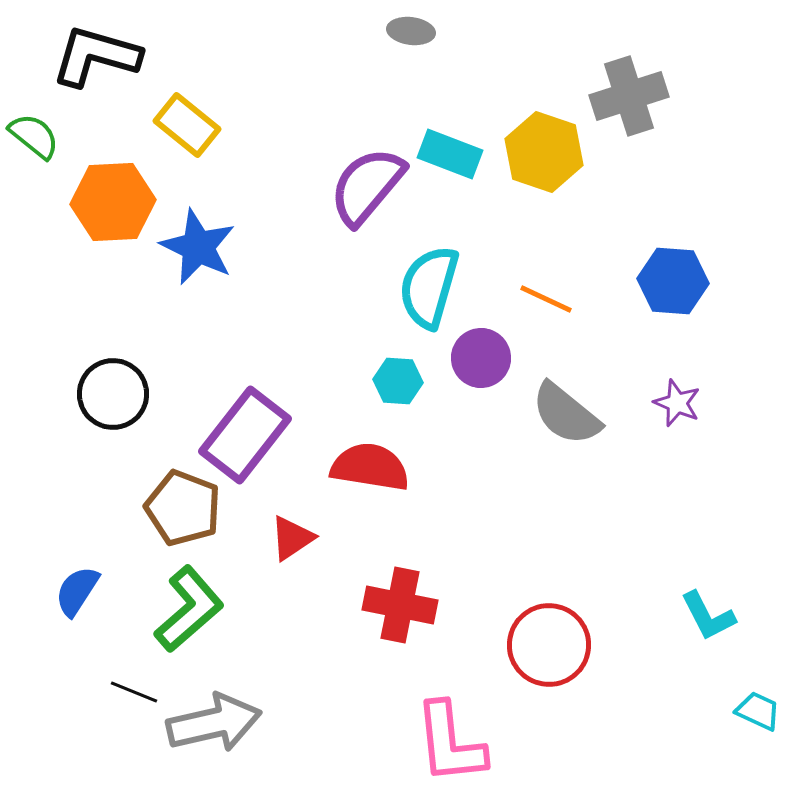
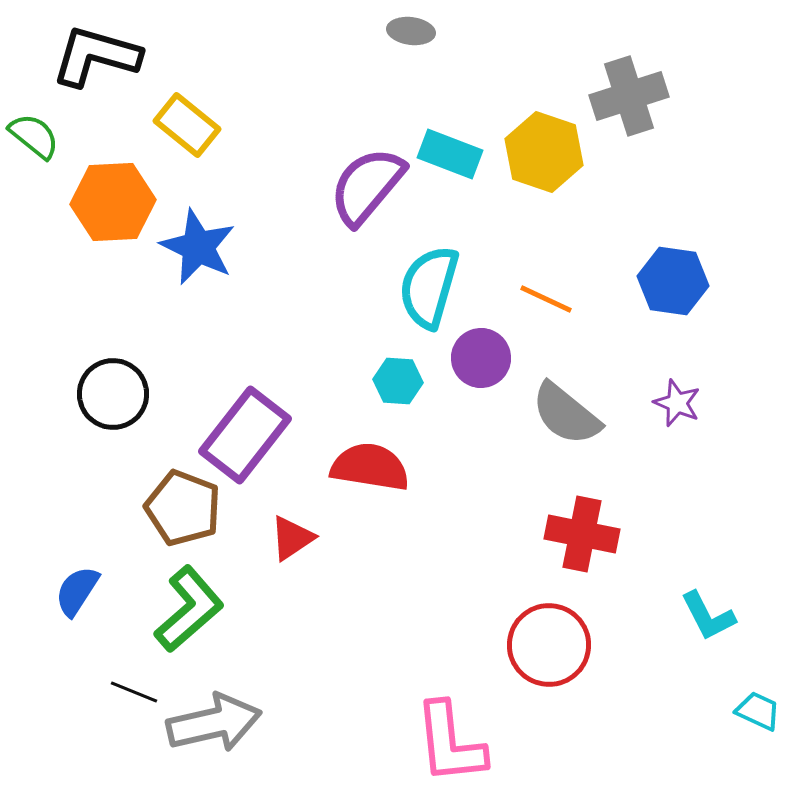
blue hexagon: rotated 4 degrees clockwise
red cross: moved 182 px right, 71 px up
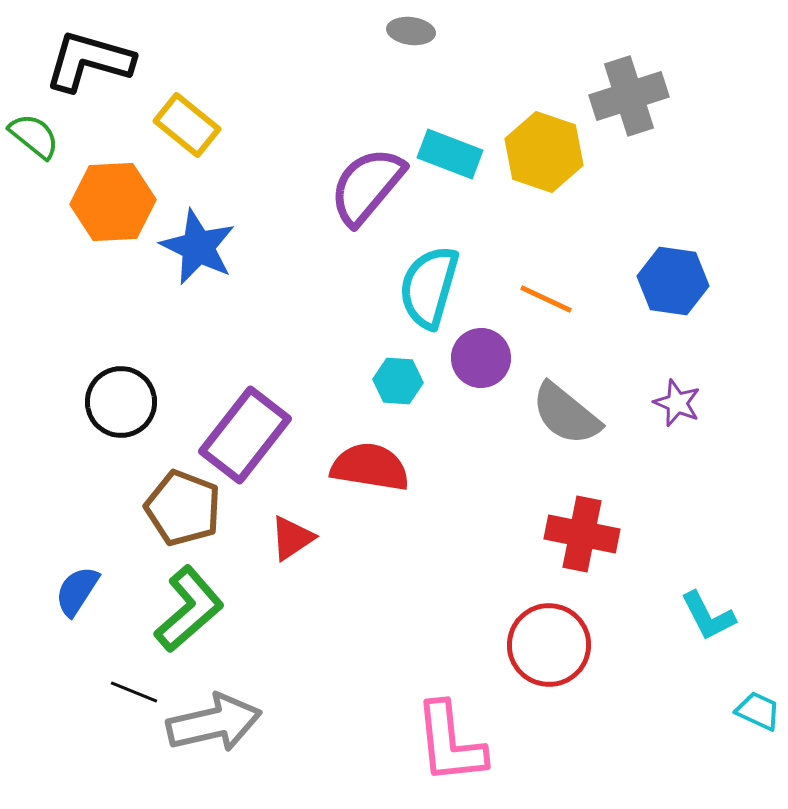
black L-shape: moved 7 px left, 5 px down
black circle: moved 8 px right, 8 px down
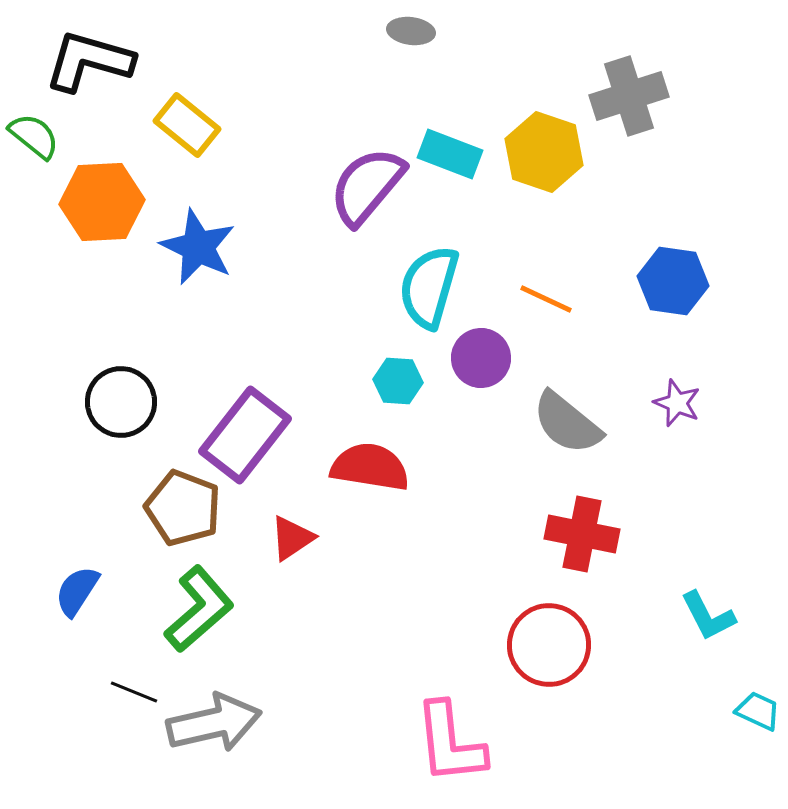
orange hexagon: moved 11 px left
gray semicircle: moved 1 px right, 9 px down
green L-shape: moved 10 px right
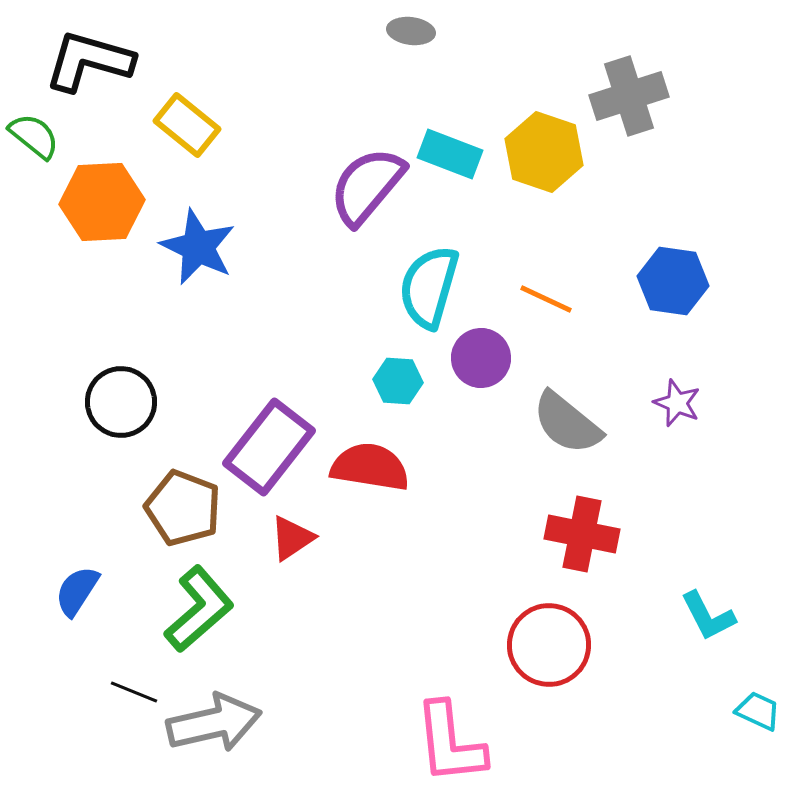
purple rectangle: moved 24 px right, 12 px down
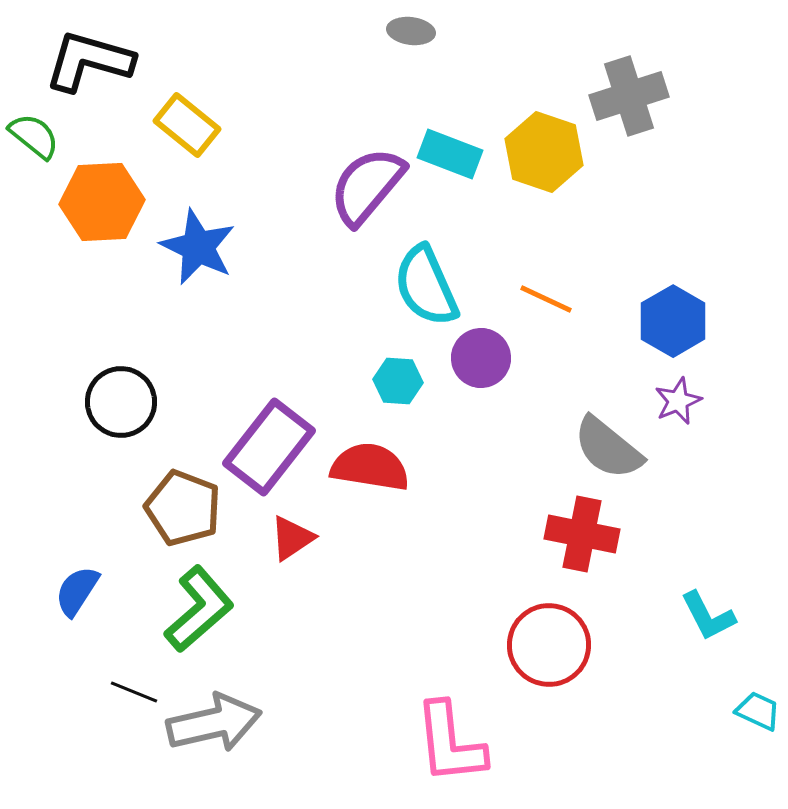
blue hexagon: moved 40 px down; rotated 22 degrees clockwise
cyan semicircle: moved 3 px left, 1 px up; rotated 40 degrees counterclockwise
purple star: moved 1 px right, 2 px up; rotated 27 degrees clockwise
gray semicircle: moved 41 px right, 25 px down
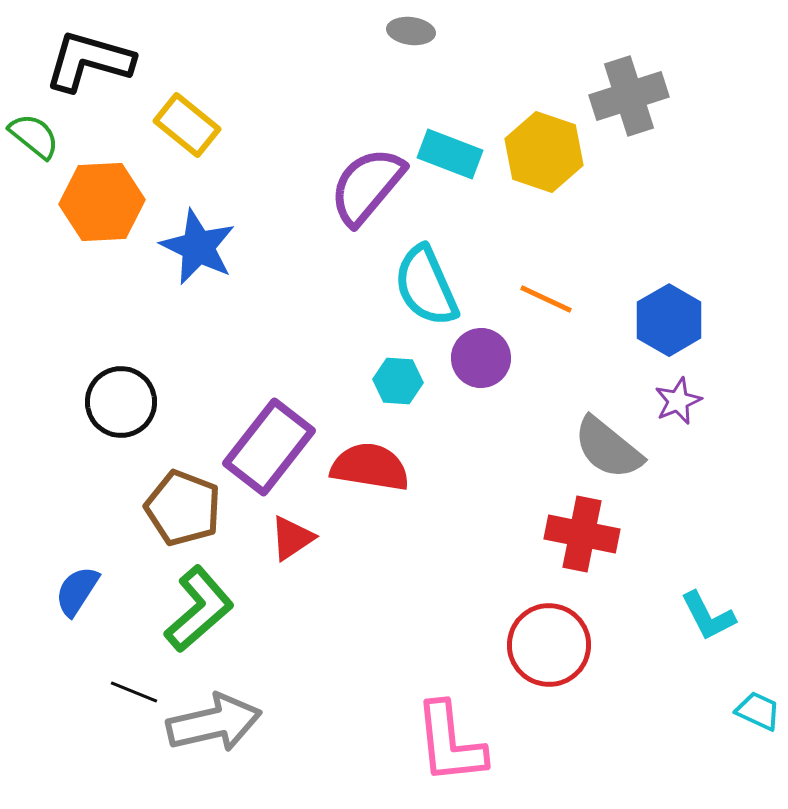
blue hexagon: moved 4 px left, 1 px up
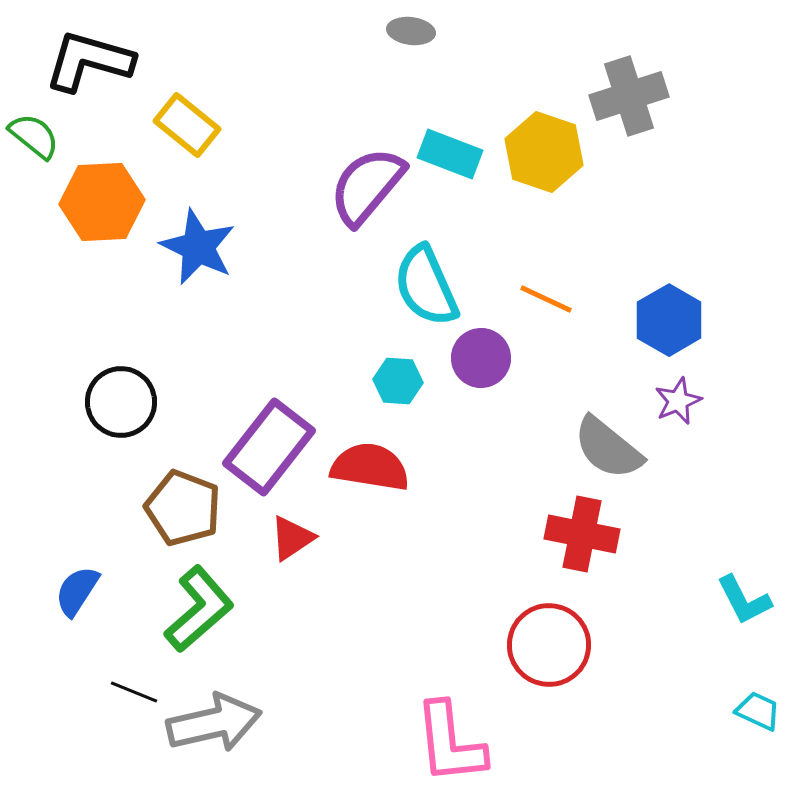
cyan L-shape: moved 36 px right, 16 px up
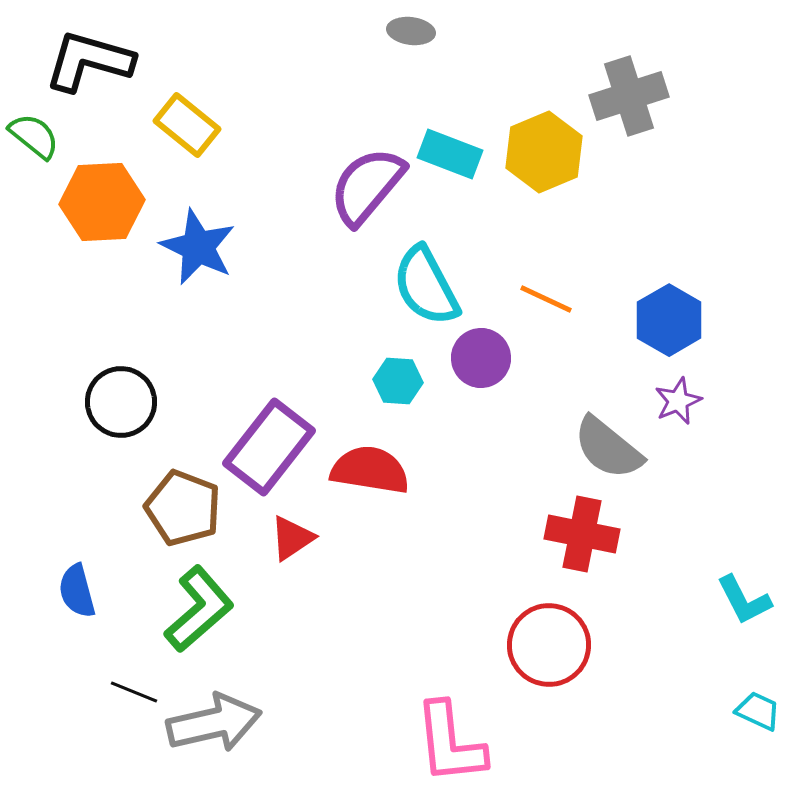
yellow hexagon: rotated 18 degrees clockwise
cyan semicircle: rotated 4 degrees counterclockwise
red semicircle: moved 3 px down
blue semicircle: rotated 48 degrees counterclockwise
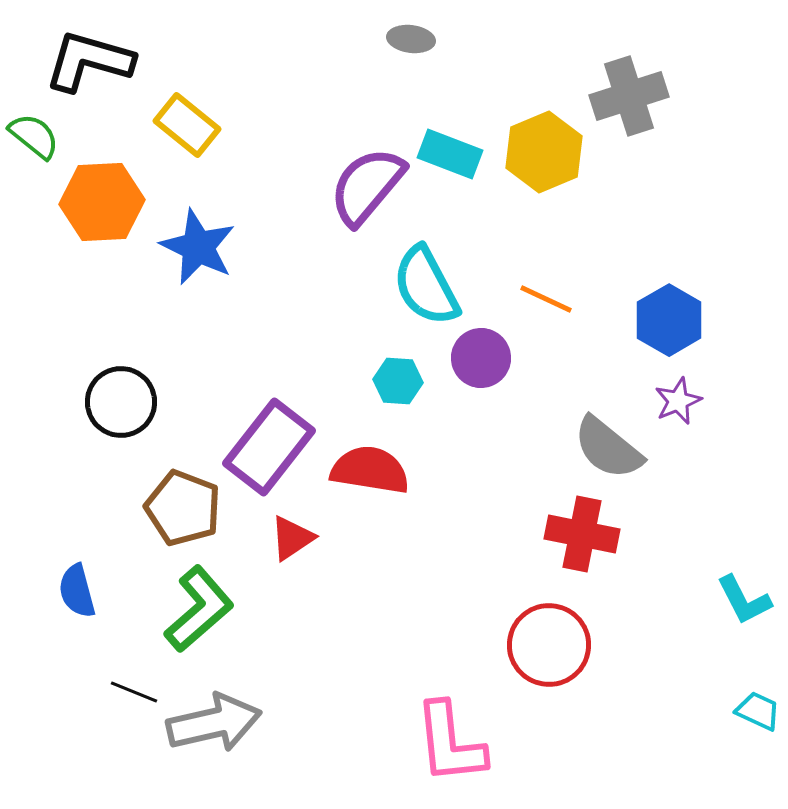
gray ellipse: moved 8 px down
